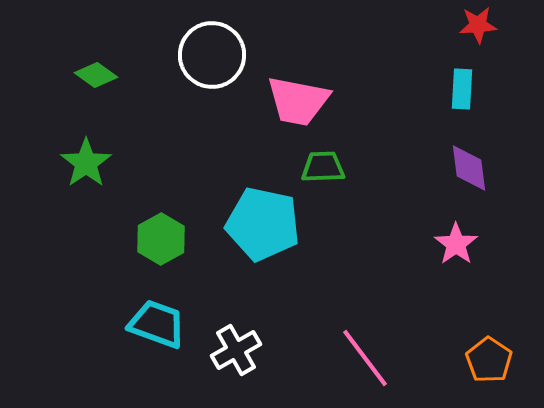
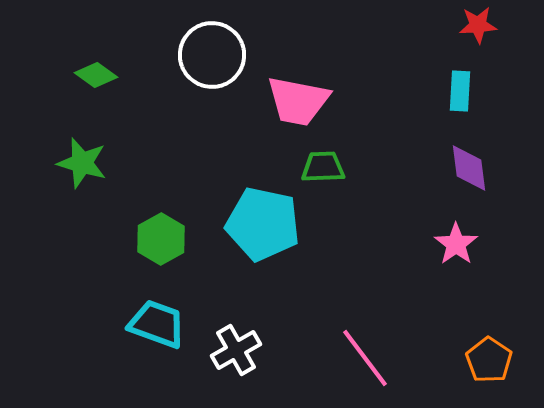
cyan rectangle: moved 2 px left, 2 px down
green star: moved 4 px left; rotated 21 degrees counterclockwise
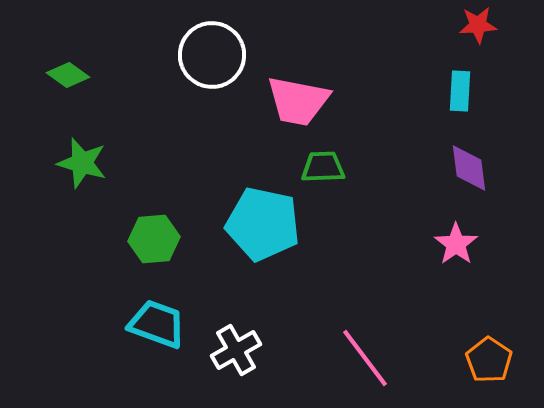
green diamond: moved 28 px left
green hexagon: moved 7 px left; rotated 24 degrees clockwise
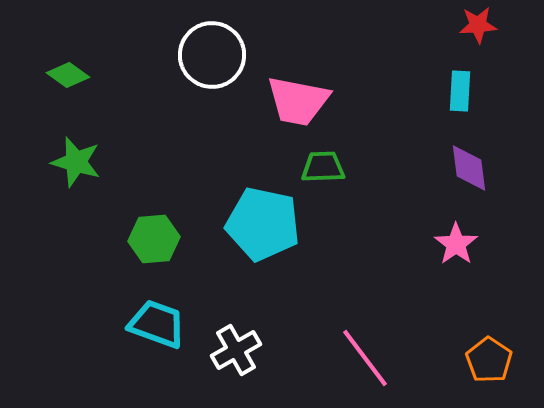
green star: moved 6 px left, 1 px up
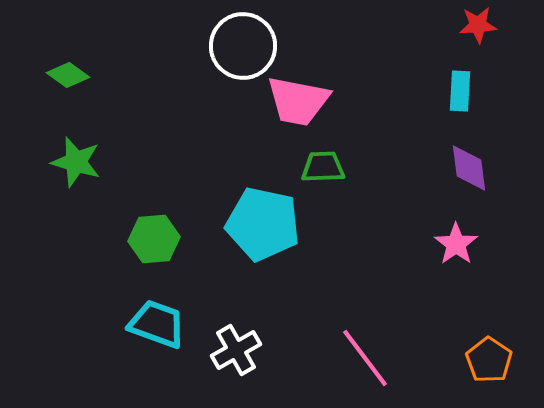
white circle: moved 31 px right, 9 px up
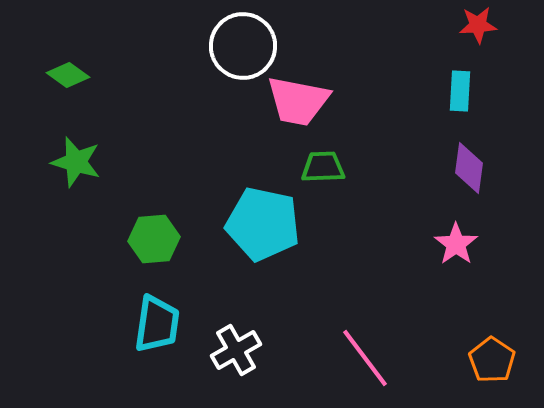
purple diamond: rotated 15 degrees clockwise
cyan trapezoid: rotated 78 degrees clockwise
orange pentagon: moved 3 px right
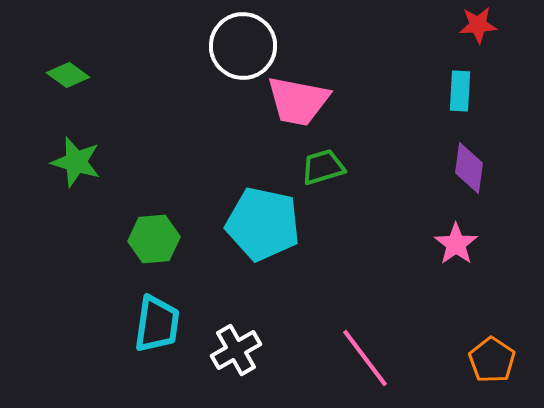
green trapezoid: rotated 15 degrees counterclockwise
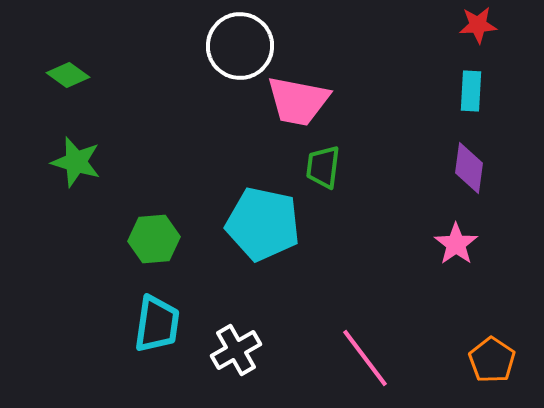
white circle: moved 3 px left
cyan rectangle: moved 11 px right
green trapezoid: rotated 66 degrees counterclockwise
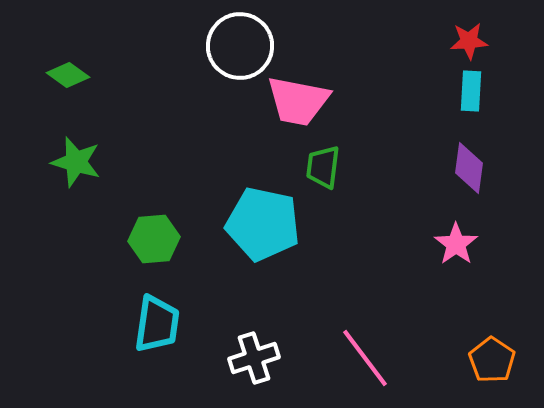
red star: moved 9 px left, 16 px down
white cross: moved 18 px right, 8 px down; rotated 12 degrees clockwise
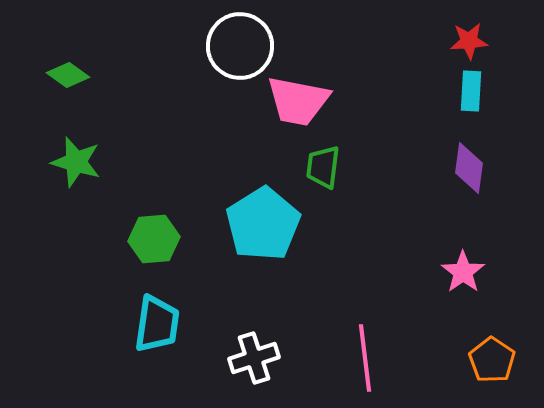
cyan pentagon: rotated 28 degrees clockwise
pink star: moved 7 px right, 28 px down
pink line: rotated 30 degrees clockwise
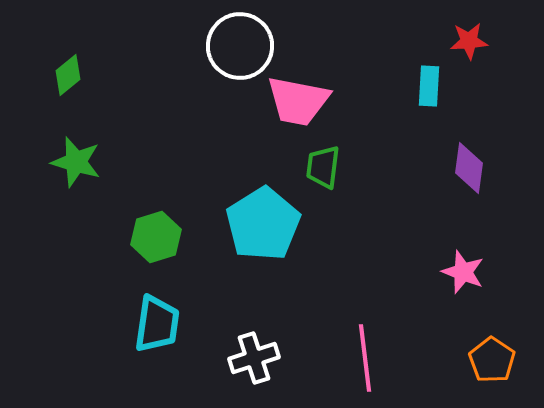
green diamond: rotated 75 degrees counterclockwise
cyan rectangle: moved 42 px left, 5 px up
green hexagon: moved 2 px right, 2 px up; rotated 12 degrees counterclockwise
pink star: rotated 15 degrees counterclockwise
